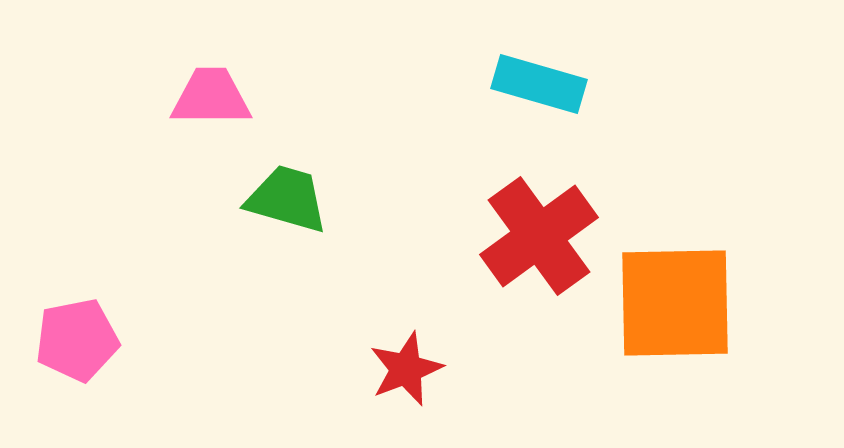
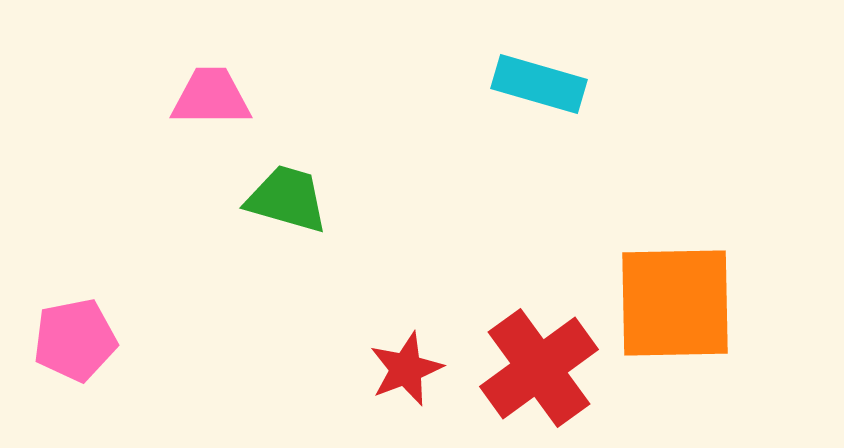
red cross: moved 132 px down
pink pentagon: moved 2 px left
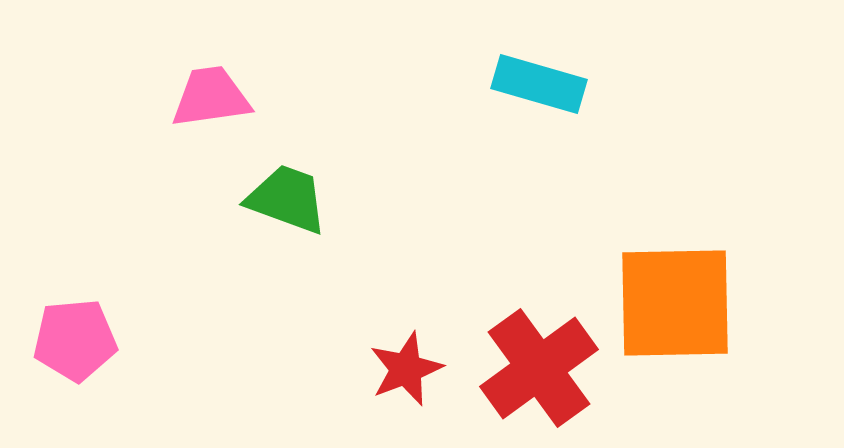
pink trapezoid: rotated 8 degrees counterclockwise
green trapezoid: rotated 4 degrees clockwise
pink pentagon: rotated 6 degrees clockwise
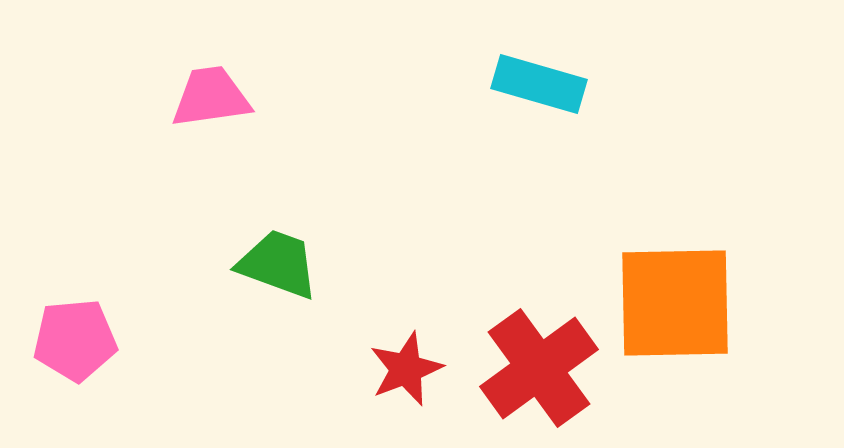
green trapezoid: moved 9 px left, 65 px down
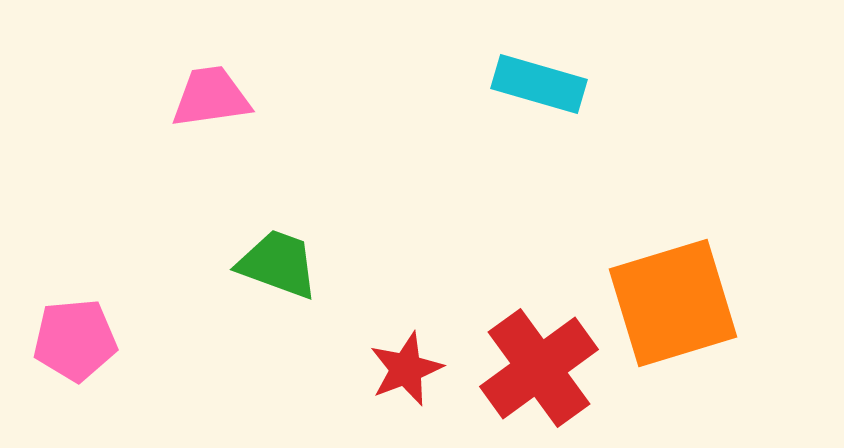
orange square: moved 2 px left; rotated 16 degrees counterclockwise
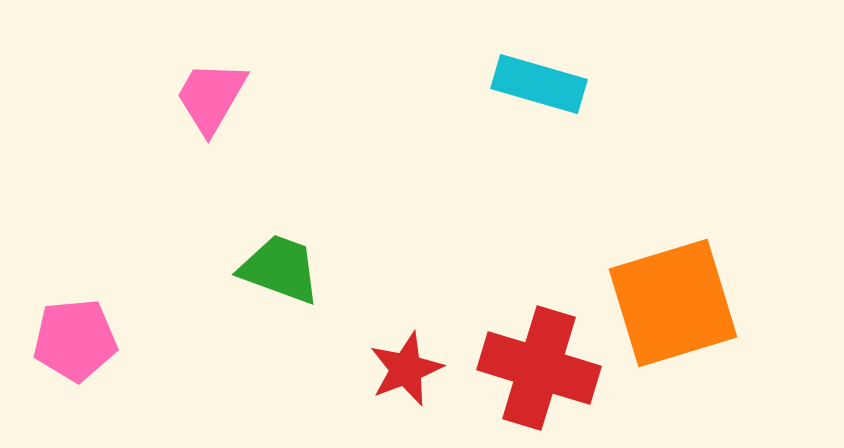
pink trapezoid: rotated 52 degrees counterclockwise
green trapezoid: moved 2 px right, 5 px down
red cross: rotated 37 degrees counterclockwise
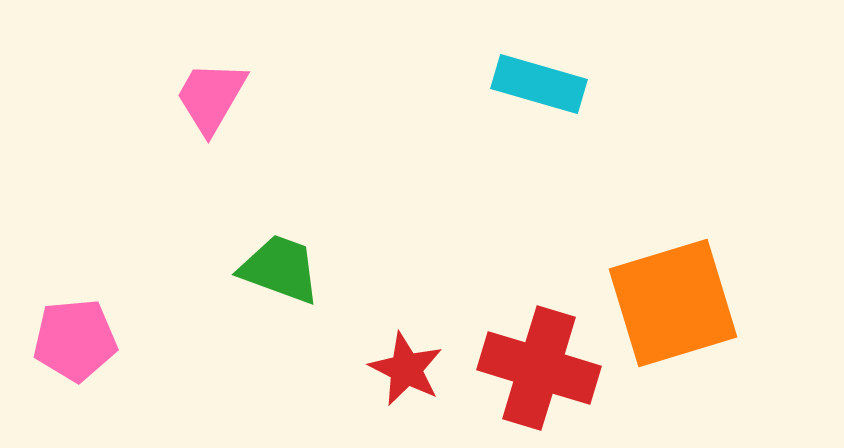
red star: rotated 24 degrees counterclockwise
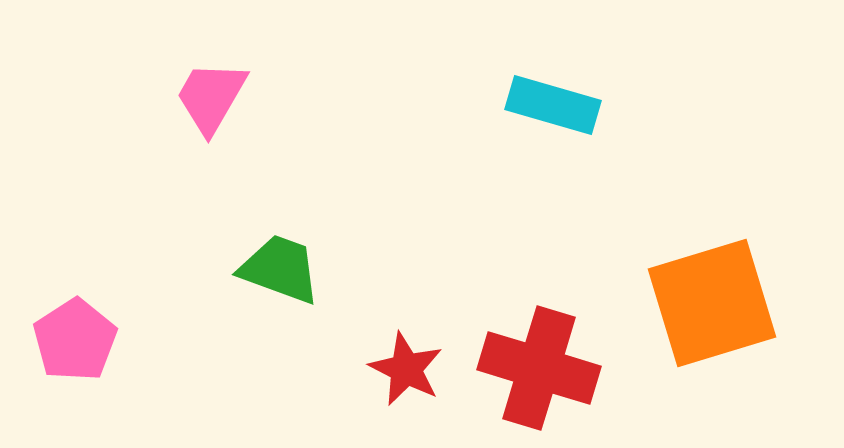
cyan rectangle: moved 14 px right, 21 px down
orange square: moved 39 px right
pink pentagon: rotated 28 degrees counterclockwise
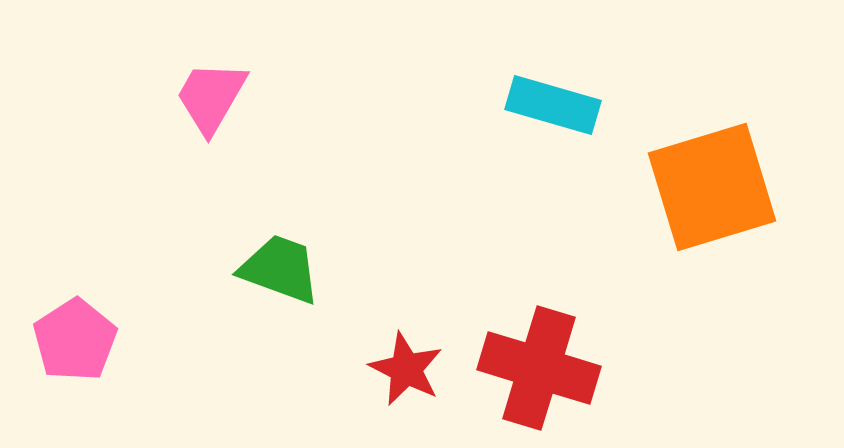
orange square: moved 116 px up
